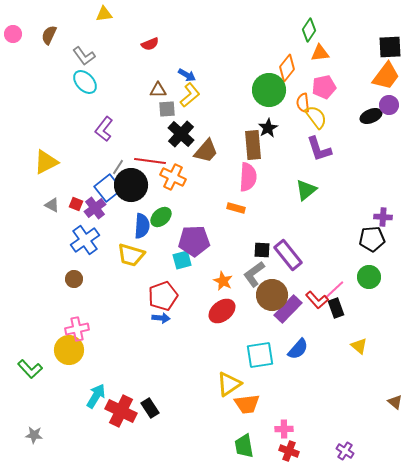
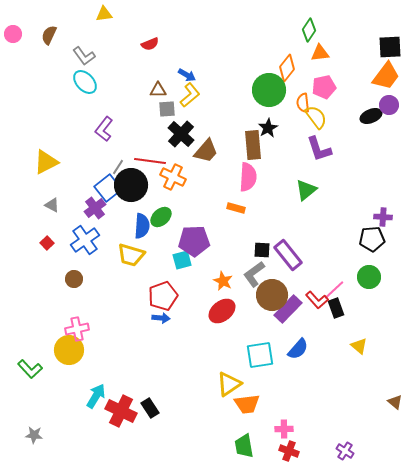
red square at (76, 204): moved 29 px left, 39 px down; rotated 24 degrees clockwise
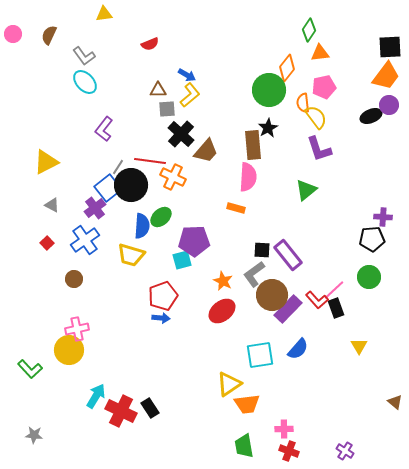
yellow triangle at (359, 346): rotated 18 degrees clockwise
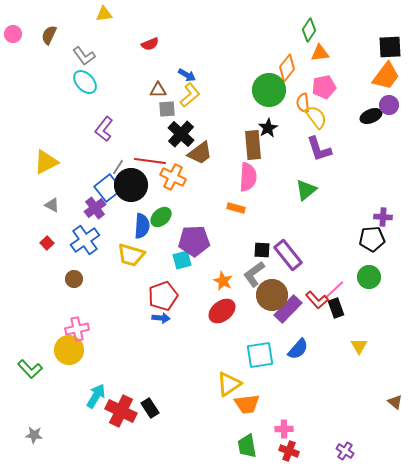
brown trapezoid at (206, 151): moved 6 px left, 2 px down; rotated 12 degrees clockwise
green trapezoid at (244, 446): moved 3 px right
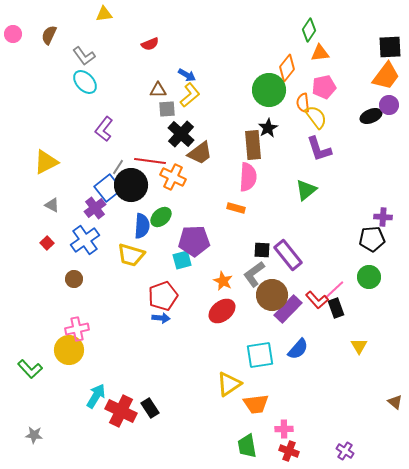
orange trapezoid at (247, 404): moved 9 px right
